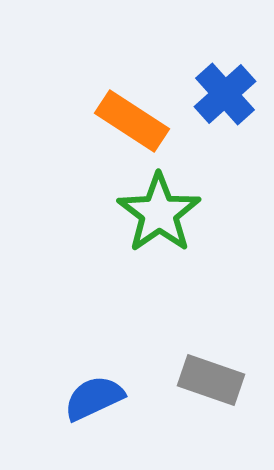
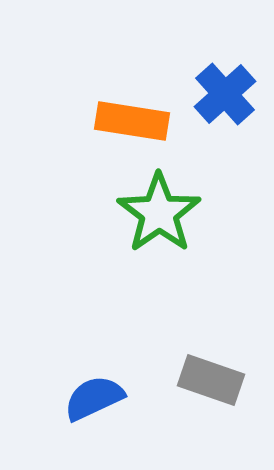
orange rectangle: rotated 24 degrees counterclockwise
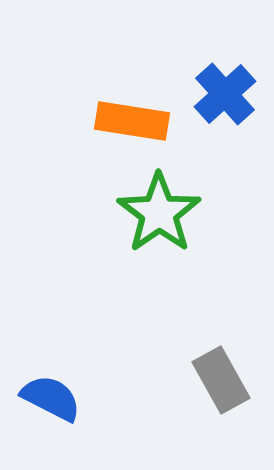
gray rectangle: moved 10 px right; rotated 42 degrees clockwise
blue semicircle: moved 43 px left; rotated 52 degrees clockwise
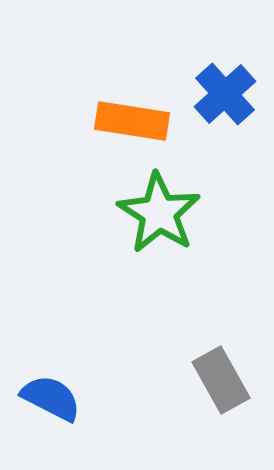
green star: rotated 4 degrees counterclockwise
